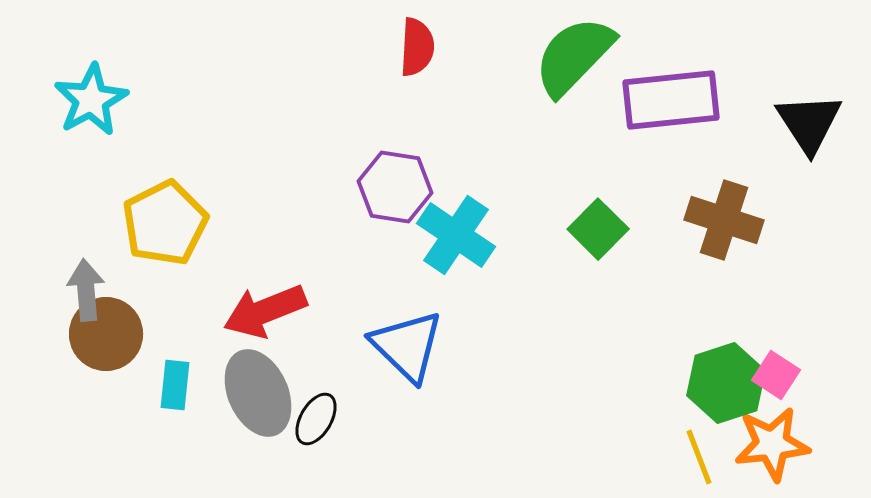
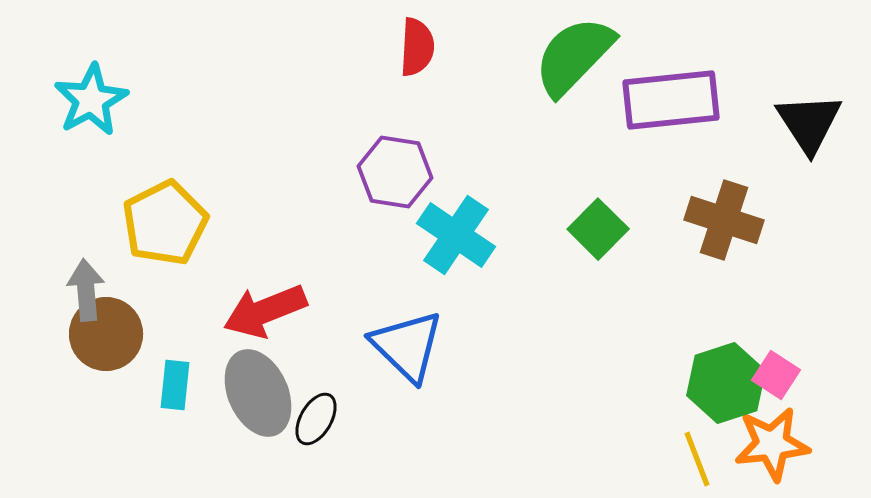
purple hexagon: moved 15 px up
yellow line: moved 2 px left, 2 px down
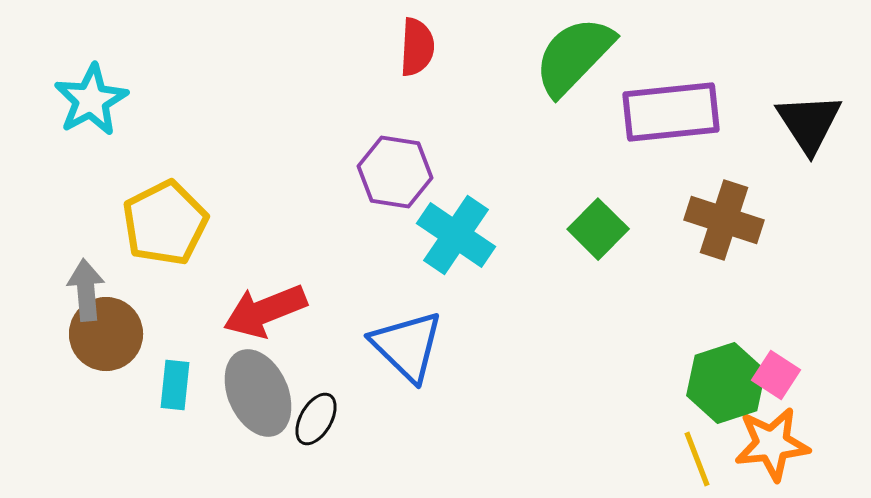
purple rectangle: moved 12 px down
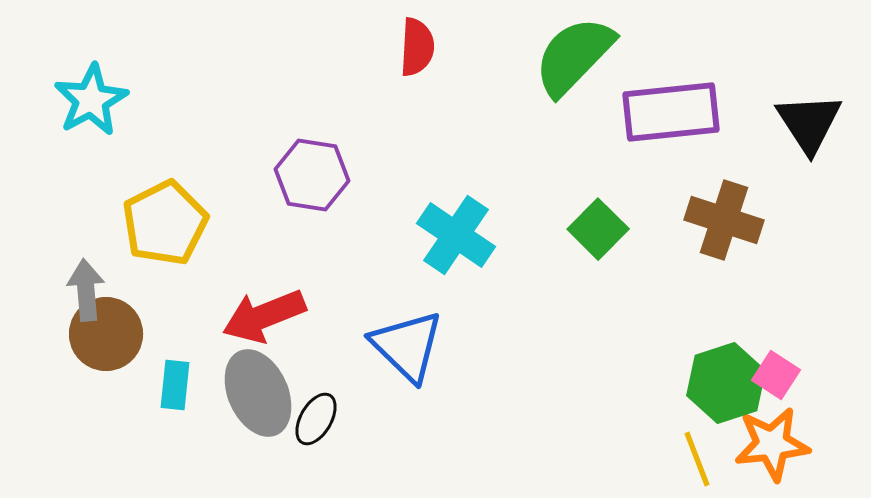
purple hexagon: moved 83 px left, 3 px down
red arrow: moved 1 px left, 5 px down
